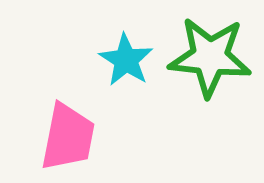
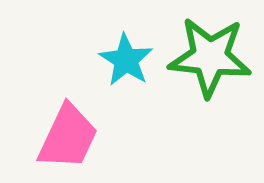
pink trapezoid: rotated 14 degrees clockwise
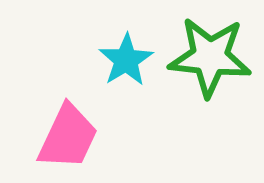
cyan star: rotated 8 degrees clockwise
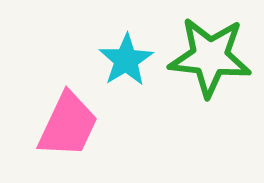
pink trapezoid: moved 12 px up
